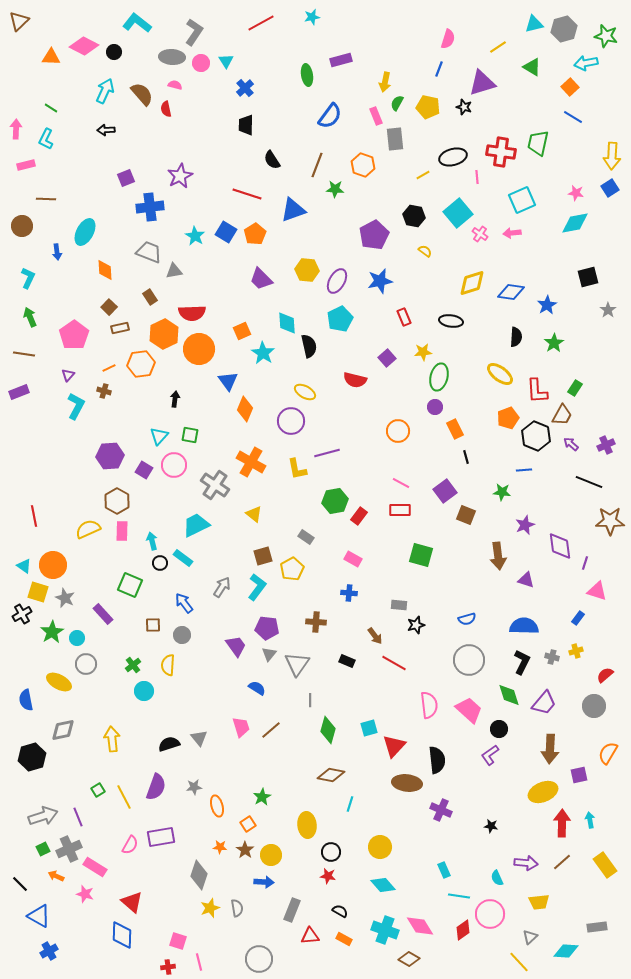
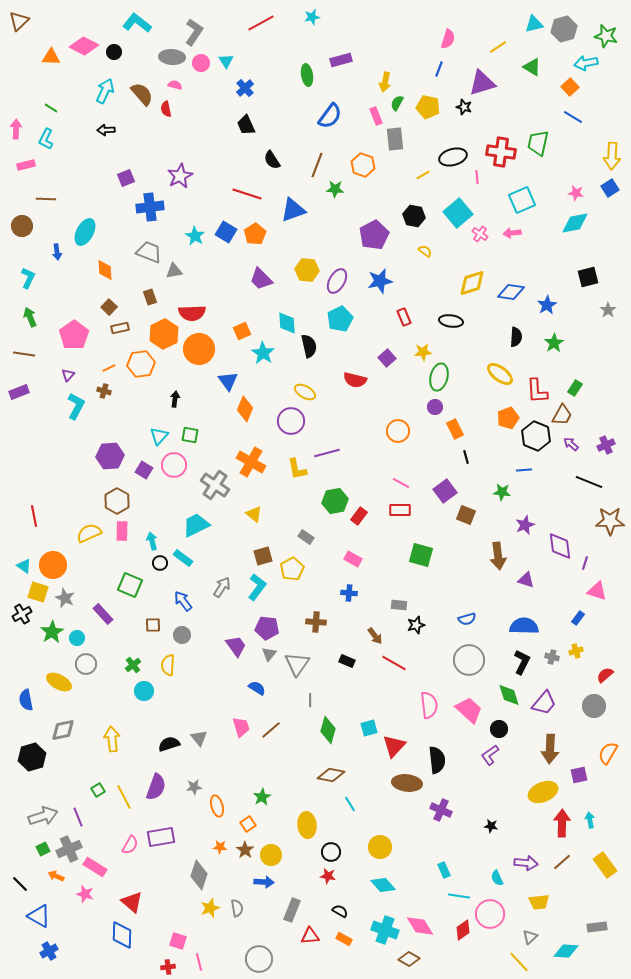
black trapezoid at (246, 125): rotated 25 degrees counterclockwise
brown rectangle at (150, 297): rotated 14 degrees clockwise
yellow semicircle at (88, 529): moved 1 px right, 4 px down
blue arrow at (184, 603): moved 1 px left, 2 px up
cyan line at (350, 804): rotated 49 degrees counterclockwise
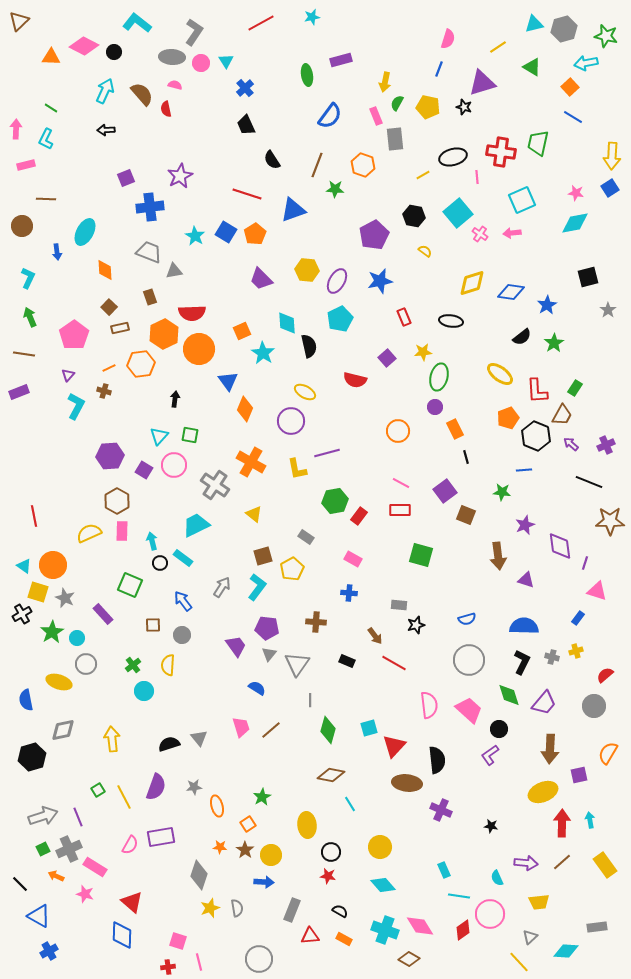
black semicircle at (516, 337): moved 6 px right; rotated 48 degrees clockwise
yellow ellipse at (59, 682): rotated 10 degrees counterclockwise
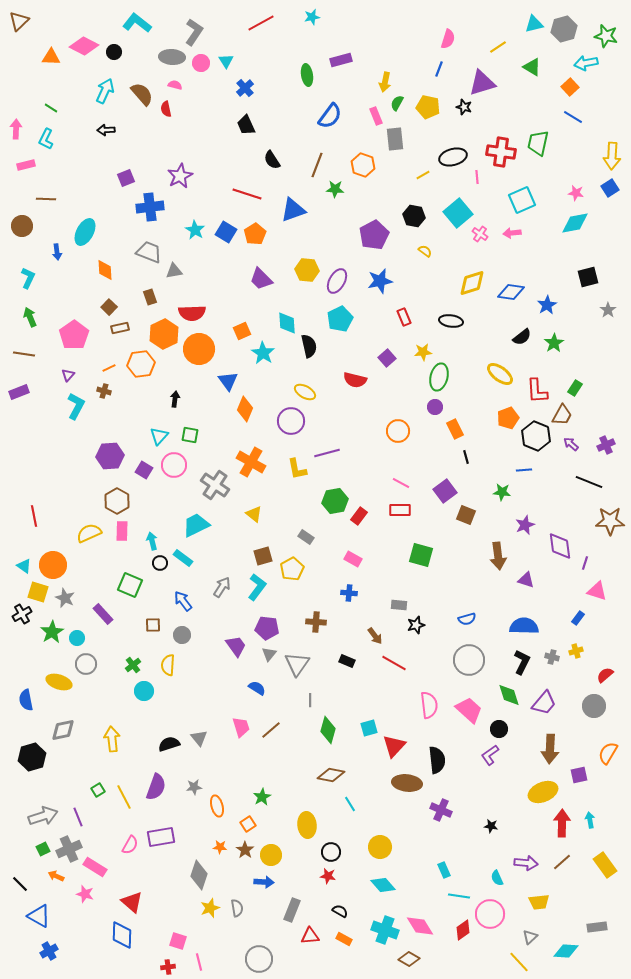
cyan star at (195, 236): moved 6 px up
